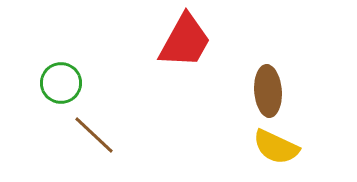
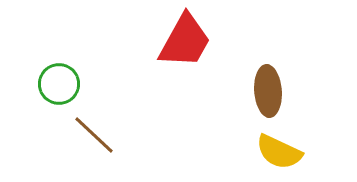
green circle: moved 2 px left, 1 px down
yellow semicircle: moved 3 px right, 5 px down
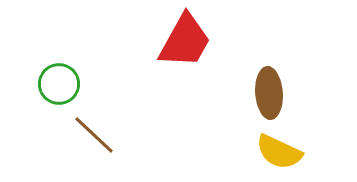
brown ellipse: moved 1 px right, 2 px down
